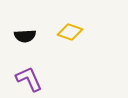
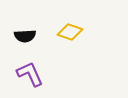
purple L-shape: moved 1 px right, 5 px up
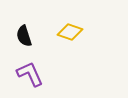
black semicircle: moved 1 px left; rotated 75 degrees clockwise
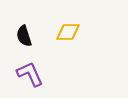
yellow diamond: moved 2 px left; rotated 20 degrees counterclockwise
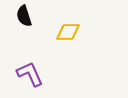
black semicircle: moved 20 px up
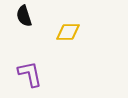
purple L-shape: rotated 12 degrees clockwise
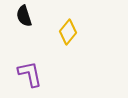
yellow diamond: rotated 50 degrees counterclockwise
